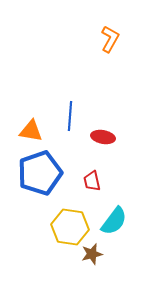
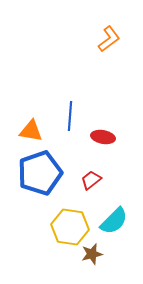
orange L-shape: moved 1 px left; rotated 24 degrees clockwise
red trapezoid: moved 1 px left, 1 px up; rotated 65 degrees clockwise
cyan semicircle: rotated 8 degrees clockwise
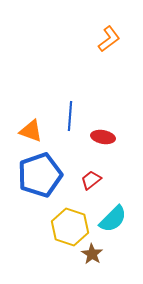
orange triangle: rotated 10 degrees clockwise
blue pentagon: moved 2 px down
cyan semicircle: moved 1 px left, 2 px up
yellow hexagon: rotated 9 degrees clockwise
brown star: rotated 25 degrees counterclockwise
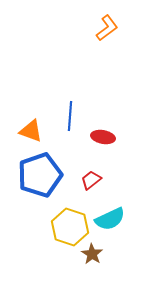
orange L-shape: moved 2 px left, 11 px up
cyan semicircle: moved 3 px left; rotated 20 degrees clockwise
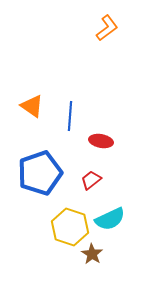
orange triangle: moved 1 px right, 25 px up; rotated 15 degrees clockwise
red ellipse: moved 2 px left, 4 px down
blue pentagon: moved 2 px up
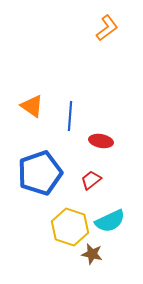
cyan semicircle: moved 2 px down
brown star: rotated 20 degrees counterclockwise
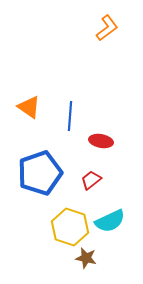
orange triangle: moved 3 px left, 1 px down
brown star: moved 6 px left, 4 px down
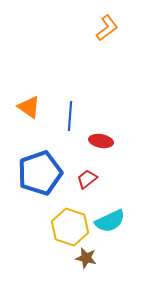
red trapezoid: moved 4 px left, 1 px up
